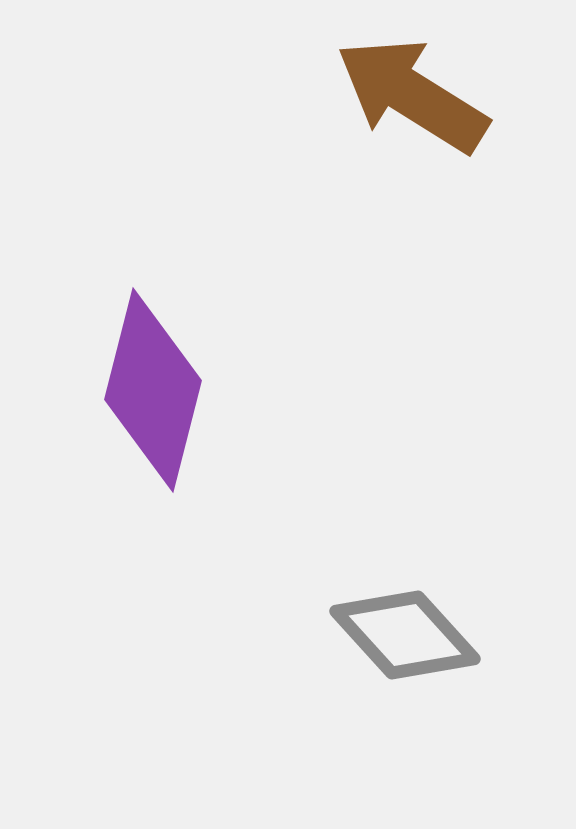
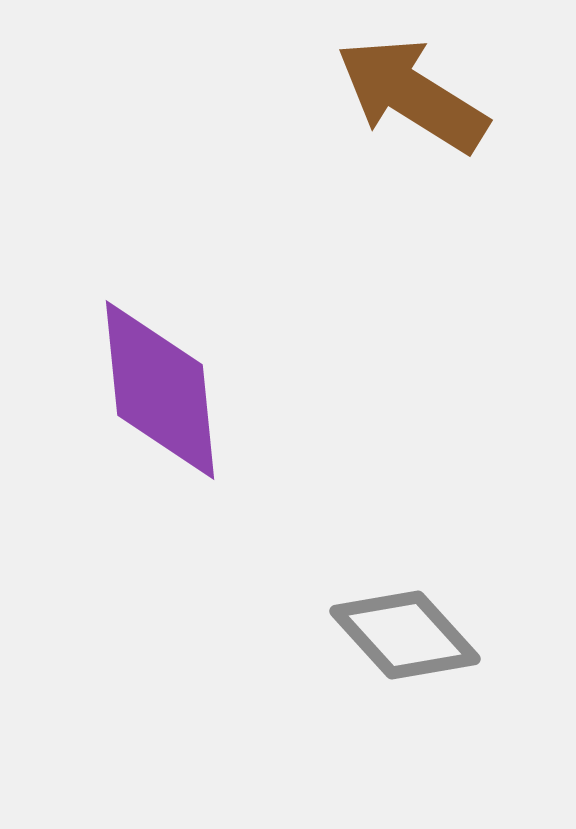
purple diamond: moved 7 px right; rotated 20 degrees counterclockwise
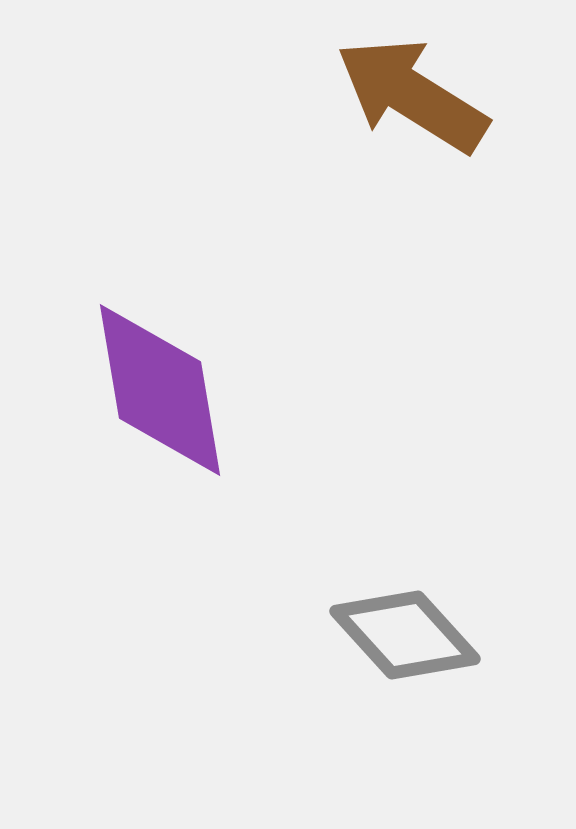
purple diamond: rotated 4 degrees counterclockwise
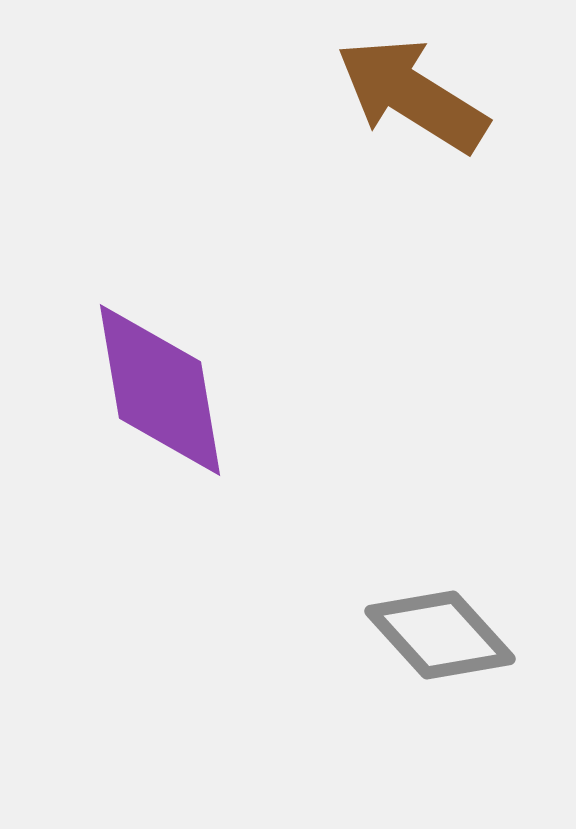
gray diamond: moved 35 px right
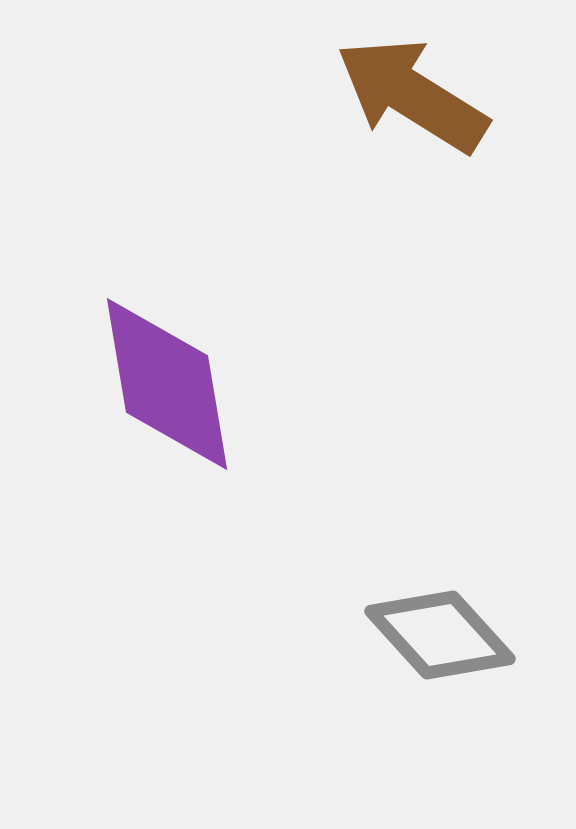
purple diamond: moved 7 px right, 6 px up
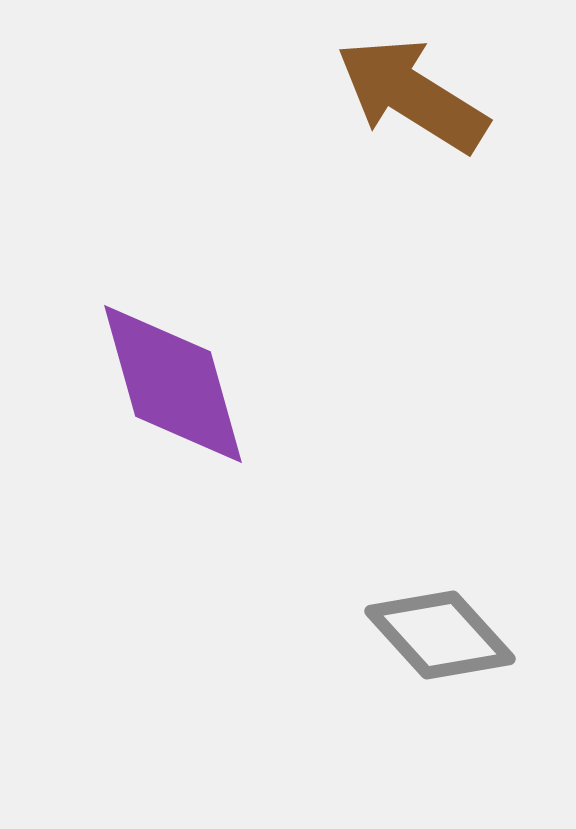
purple diamond: moved 6 px right; rotated 6 degrees counterclockwise
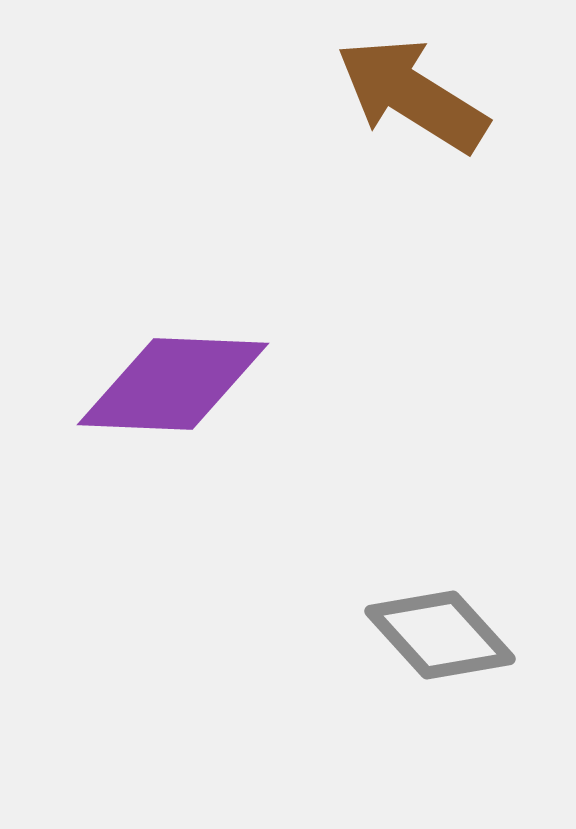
purple diamond: rotated 72 degrees counterclockwise
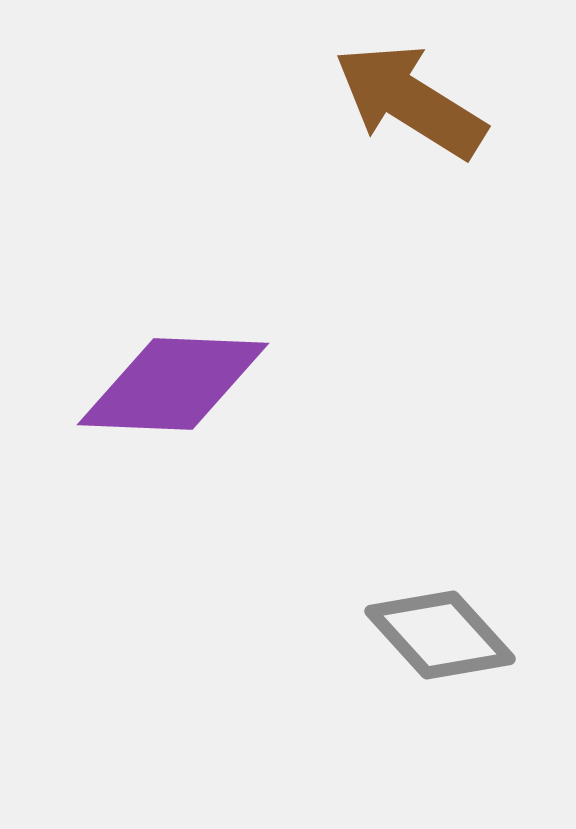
brown arrow: moved 2 px left, 6 px down
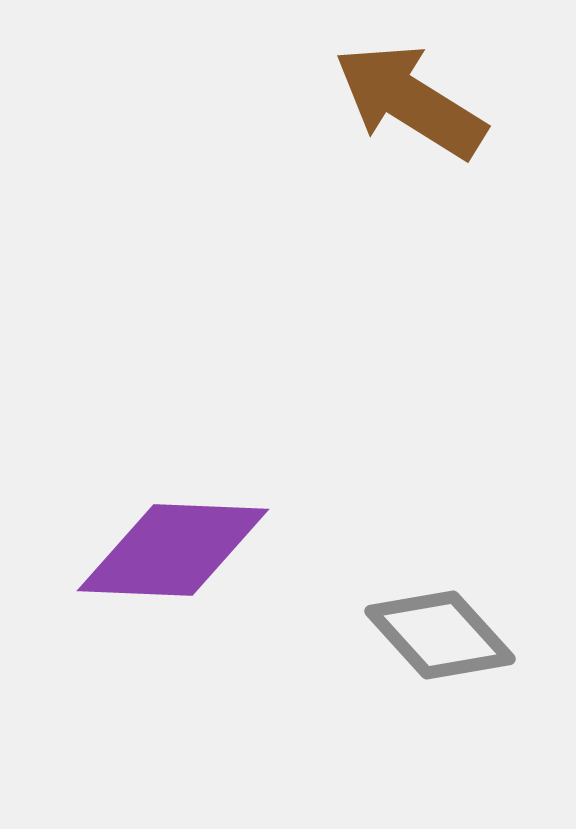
purple diamond: moved 166 px down
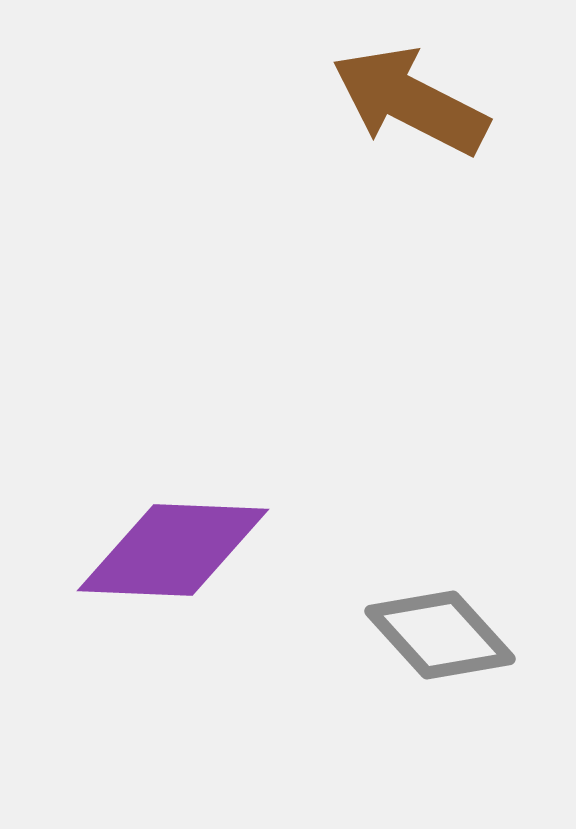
brown arrow: rotated 5 degrees counterclockwise
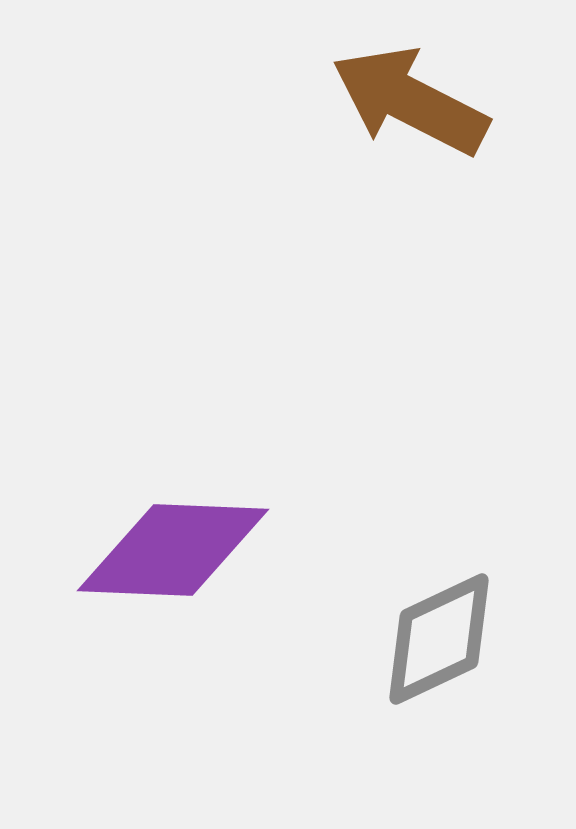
gray diamond: moved 1 px left, 4 px down; rotated 73 degrees counterclockwise
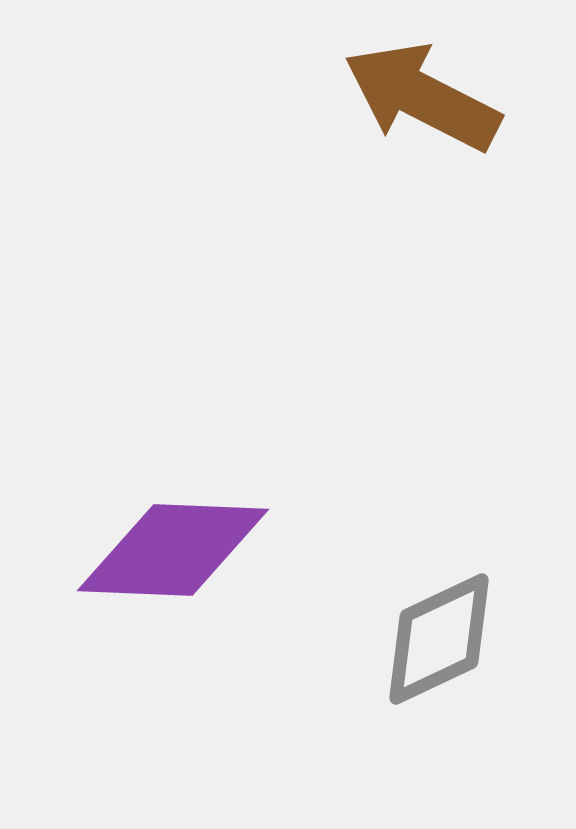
brown arrow: moved 12 px right, 4 px up
